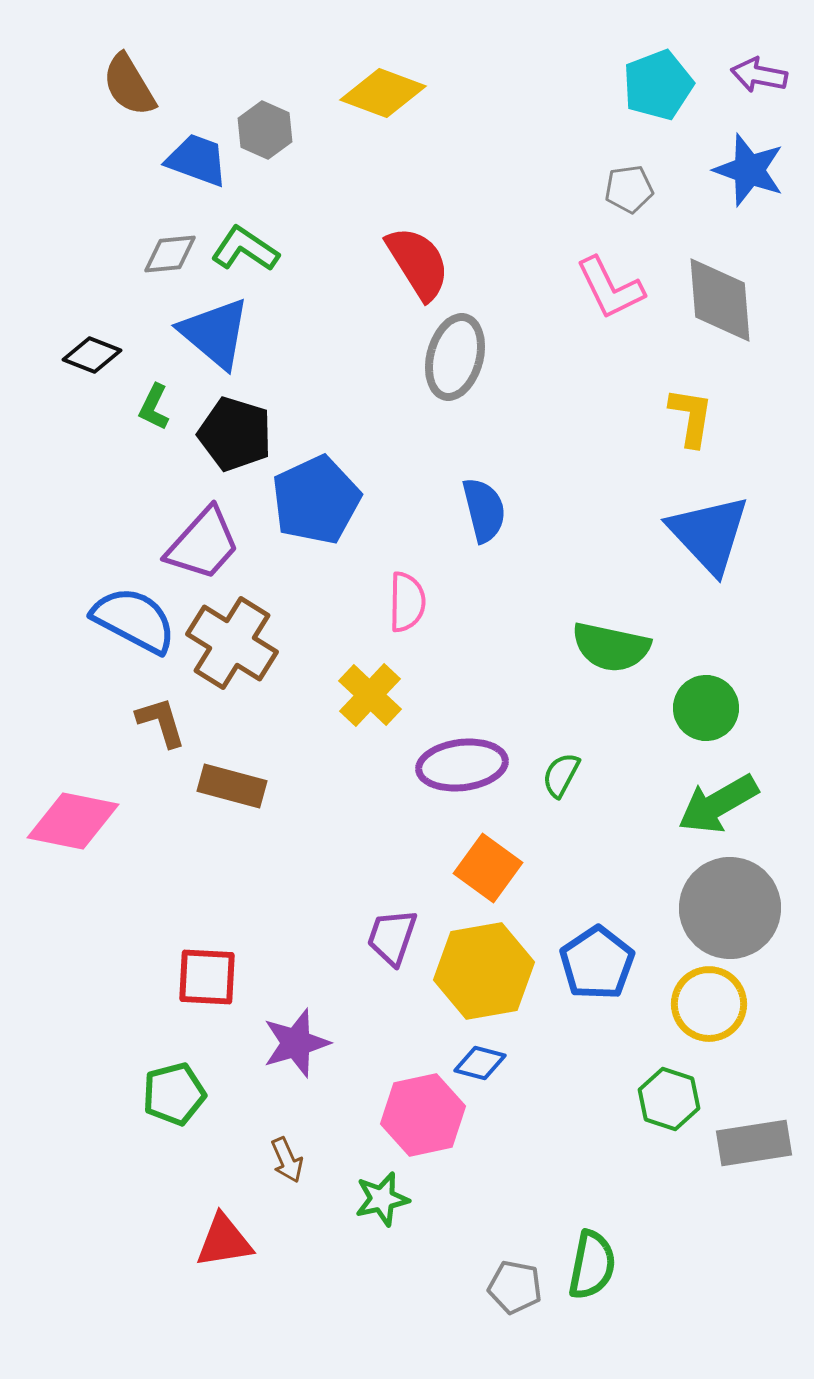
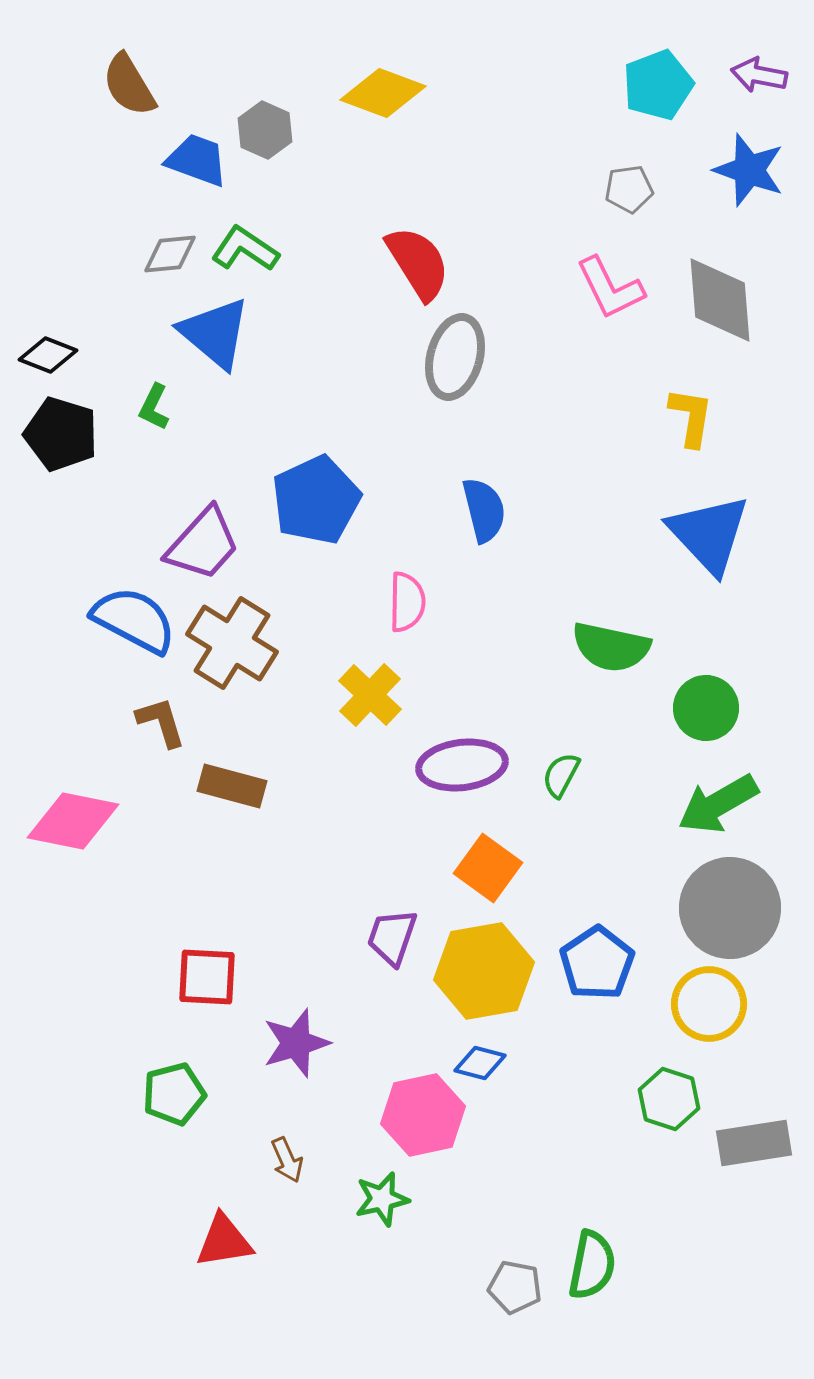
black diamond at (92, 355): moved 44 px left
black pentagon at (235, 434): moved 174 px left
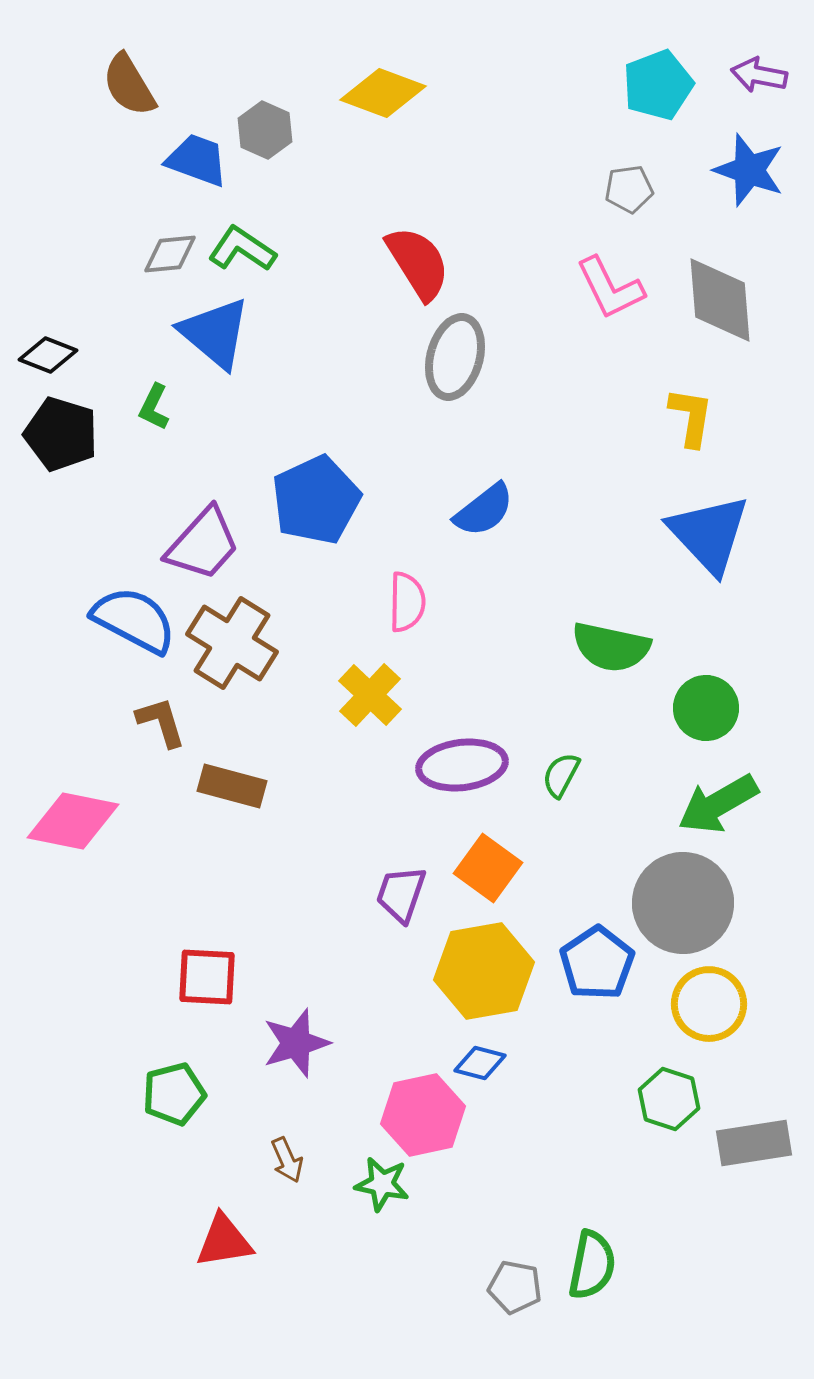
green L-shape at (245, 249): moved 3 px left
blue semicircle at (484, 510): rotated 66 degrees clockwise
gray circle at (730, 908): moved 47 px left, 5 px up
purple trapezoid at (392, 937): moved 9 px right, 43 px up
green star at (382, 1199): moved 15 px up; rotated 24 degrees clockwise
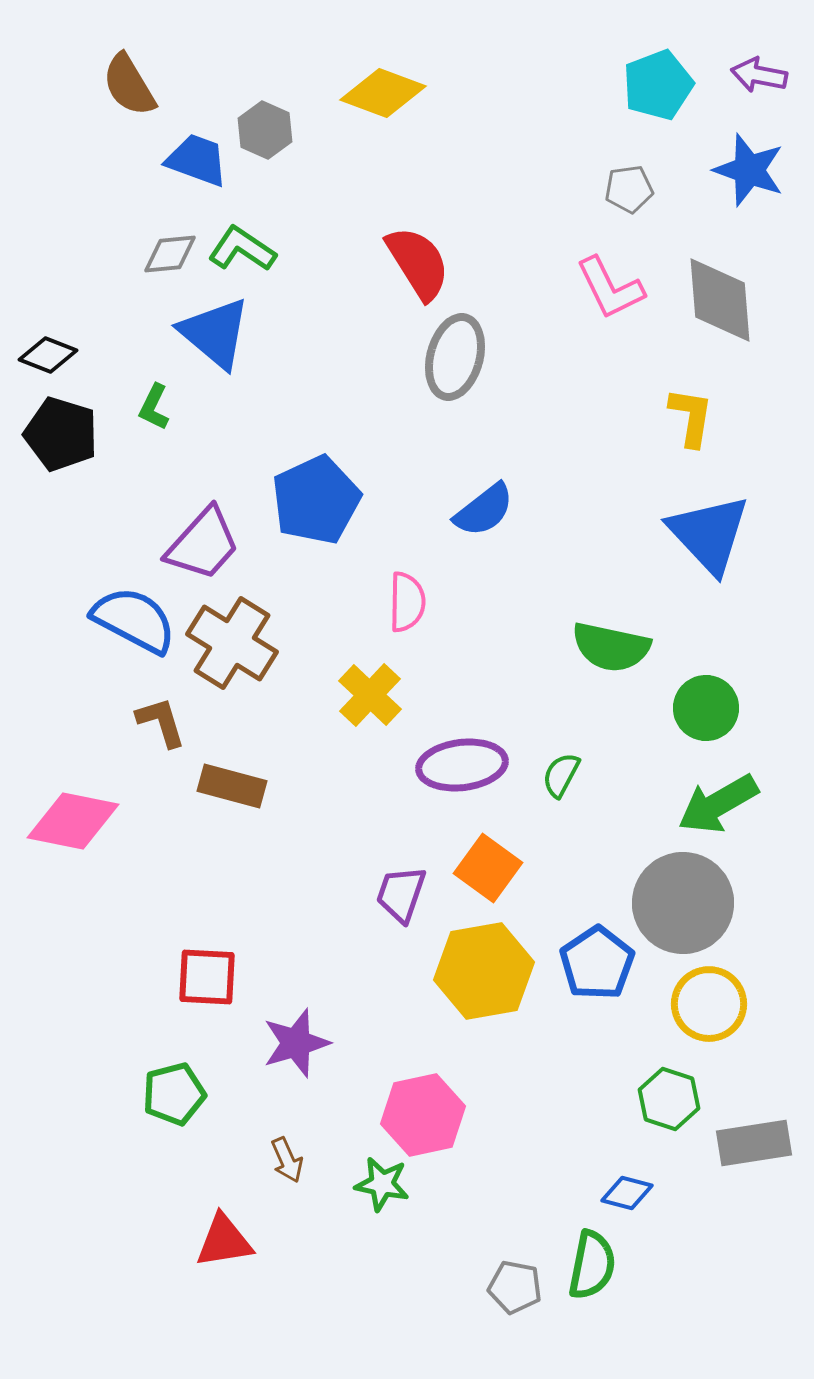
blue diamond at (480, 1063): moved 147 px right, 130 px down
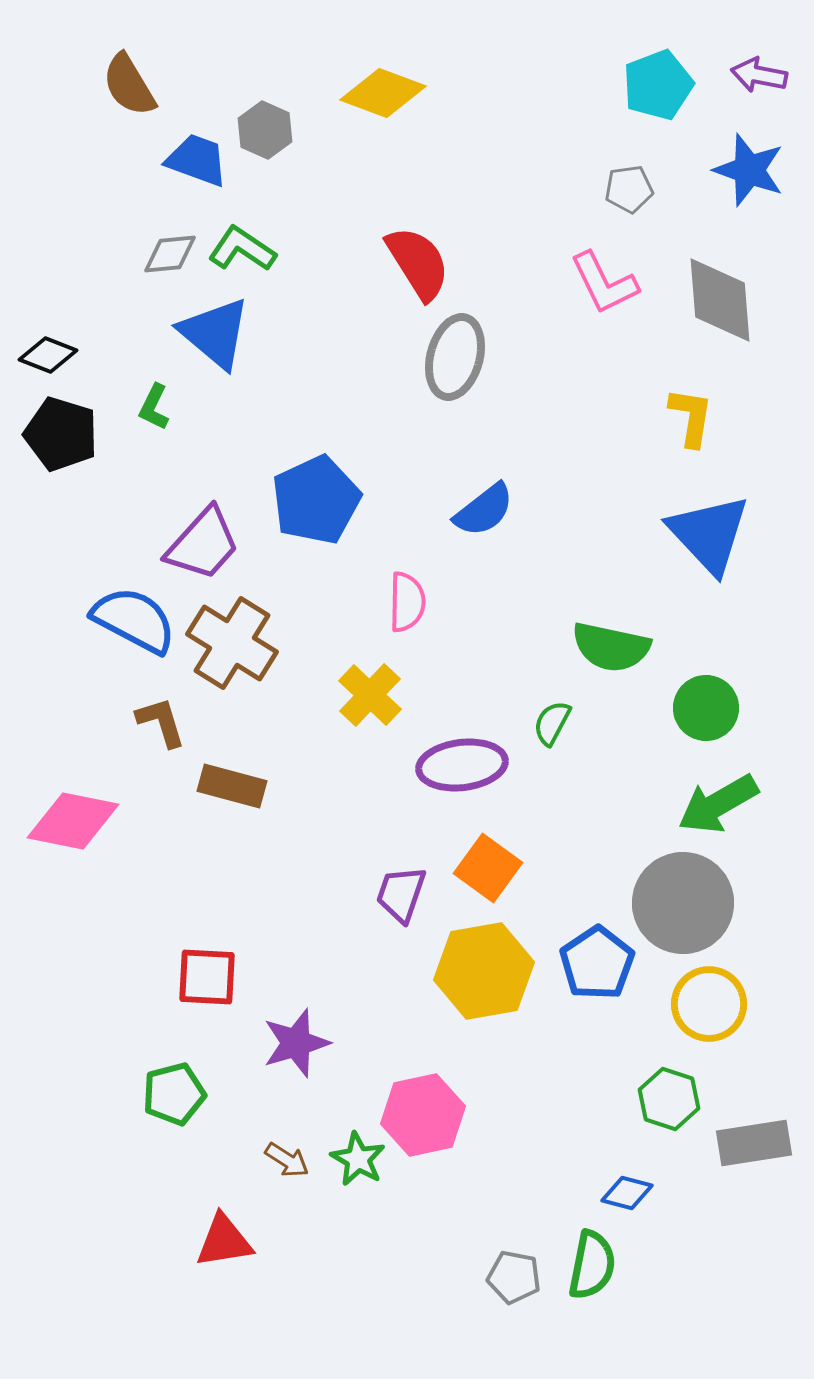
pink L-shape at (610, 288): moved 6 px left, 5 px up
green semicircle at (561, 775): moved 9 px left, 52 px up
brown arrow at (287, 1160): rotated 33 degrees counterclockwise
green star at (382, 1184): moved 24 px left, 25 px up; rotated 18 degrees clockwise
gray pentagon at (515, 1287): moved 1 px left, 10 px up
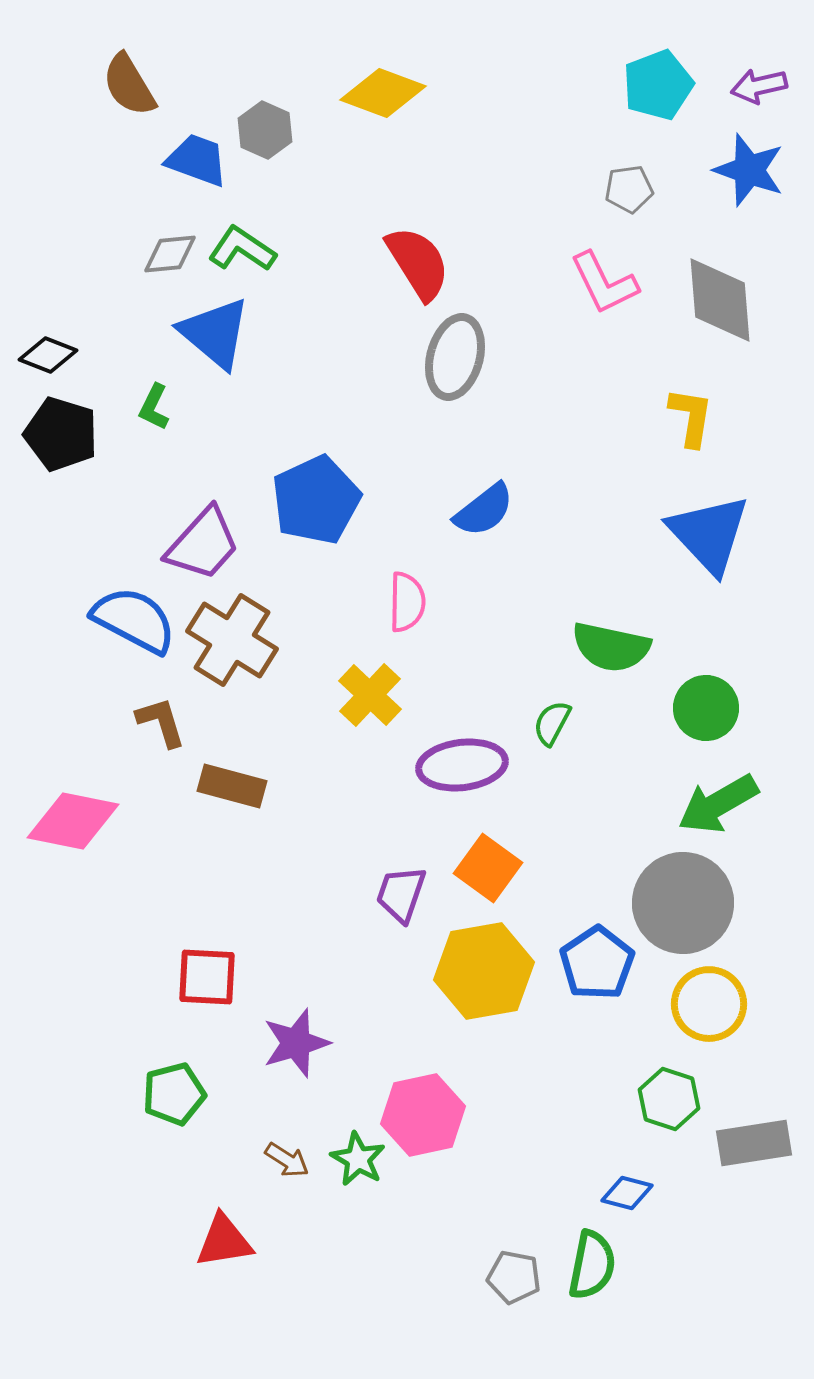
purple arrow at (759, 75): moved 11 px down; rotated 24 degrees counterclockwise
brown cross at (232, 643): moved 3 px up
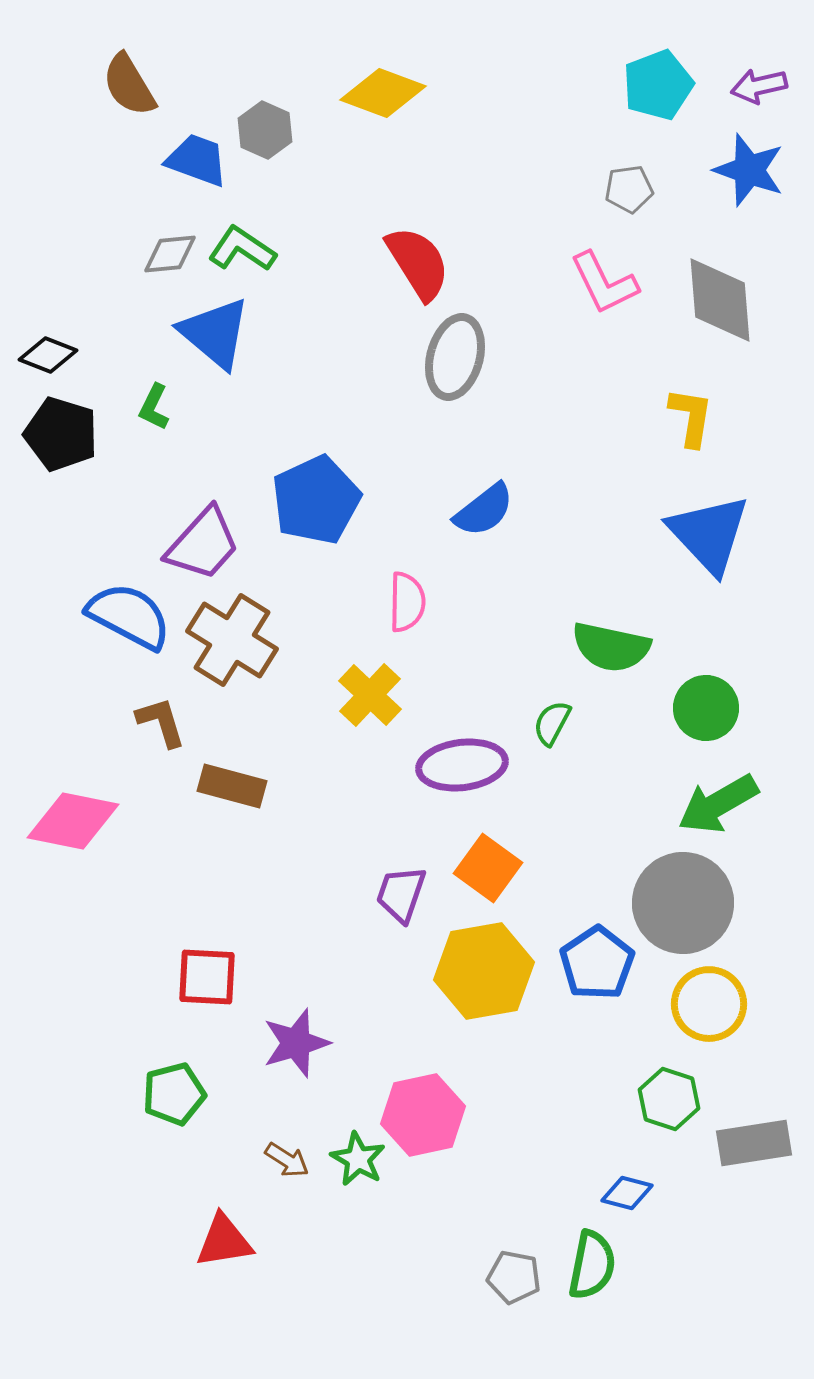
blue semicircle at (134, 620): moved 5 px left, 4 px up
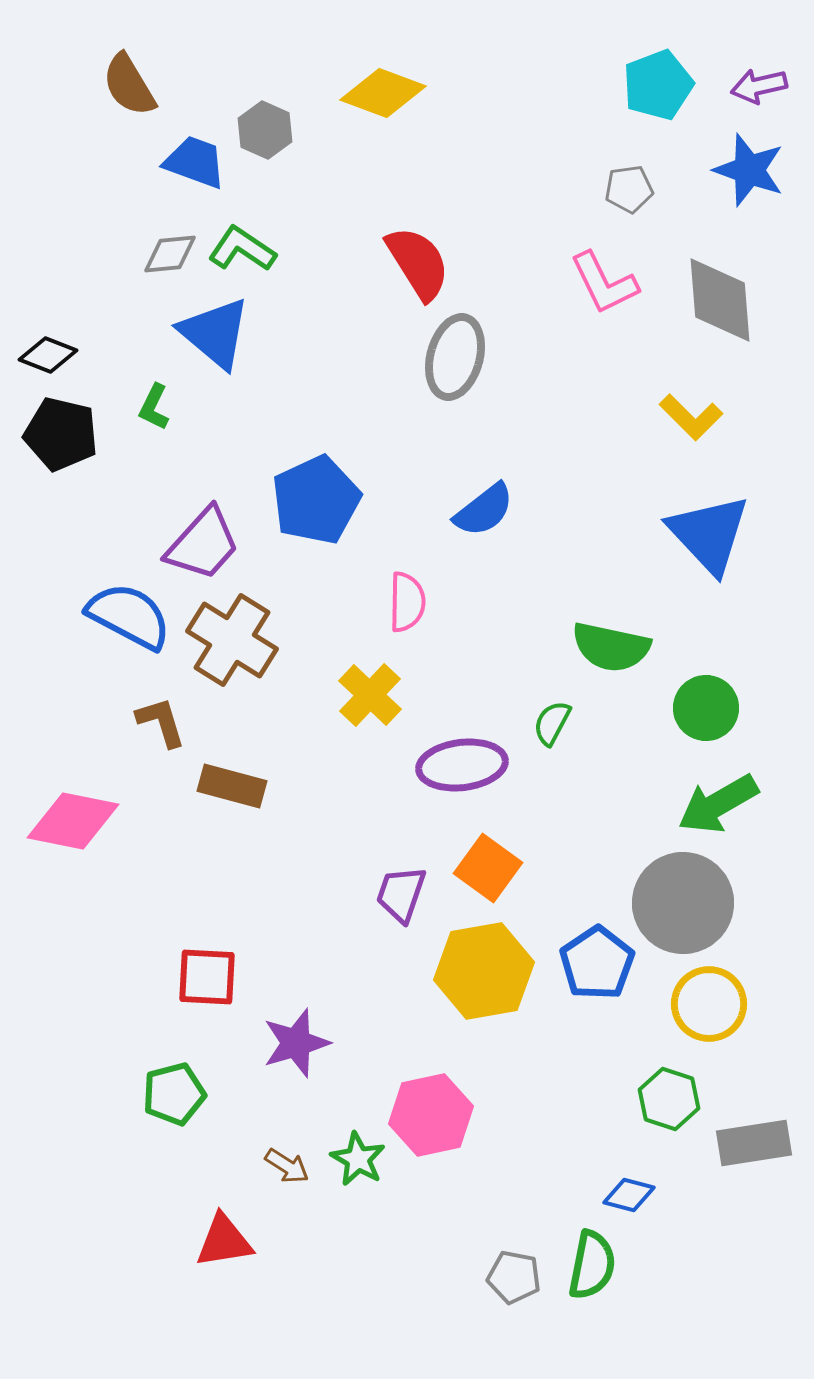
blue trapezoid at (197, 160): moved 2 px left, 2 px down
yellow L-shape at (691, 417): rotated 126 degrees clockwise
black pentagon at (61, 434): rotated 4 degrees counterclockwise
pink hexagon at (423, 1115): moved 8 px right
brown arrow at (287, 1160): moved 6 px down
blue diamond at (627, 1193): moved 2 px right, 2 px down
